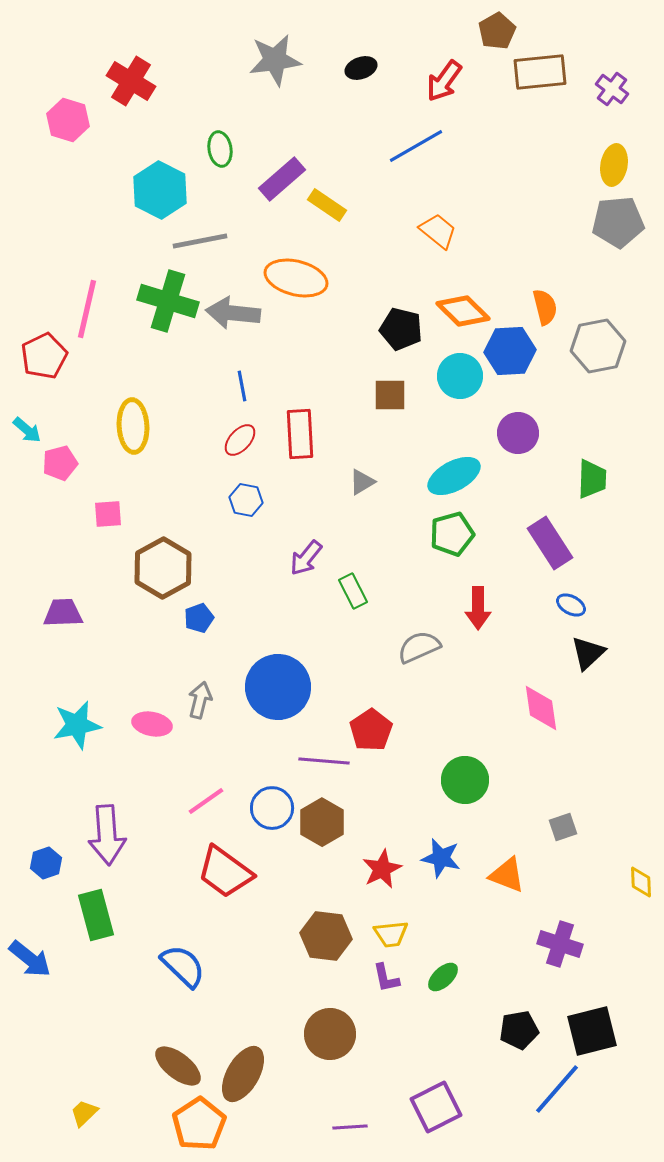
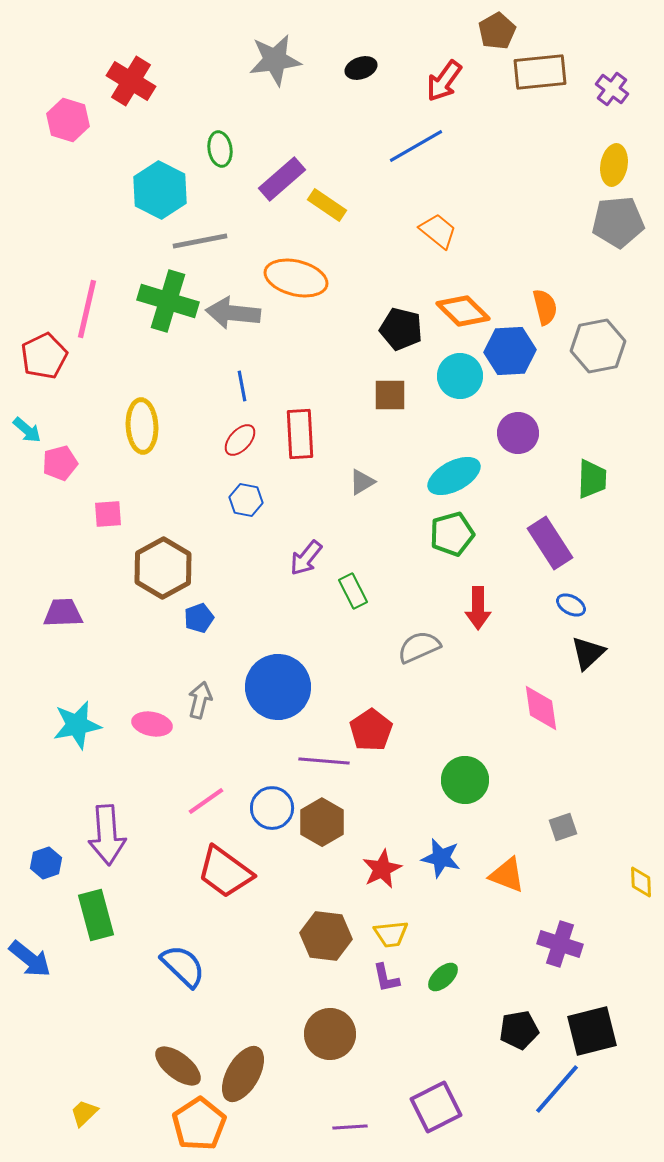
yellow ellipse at (133, 426): moved 9 px right
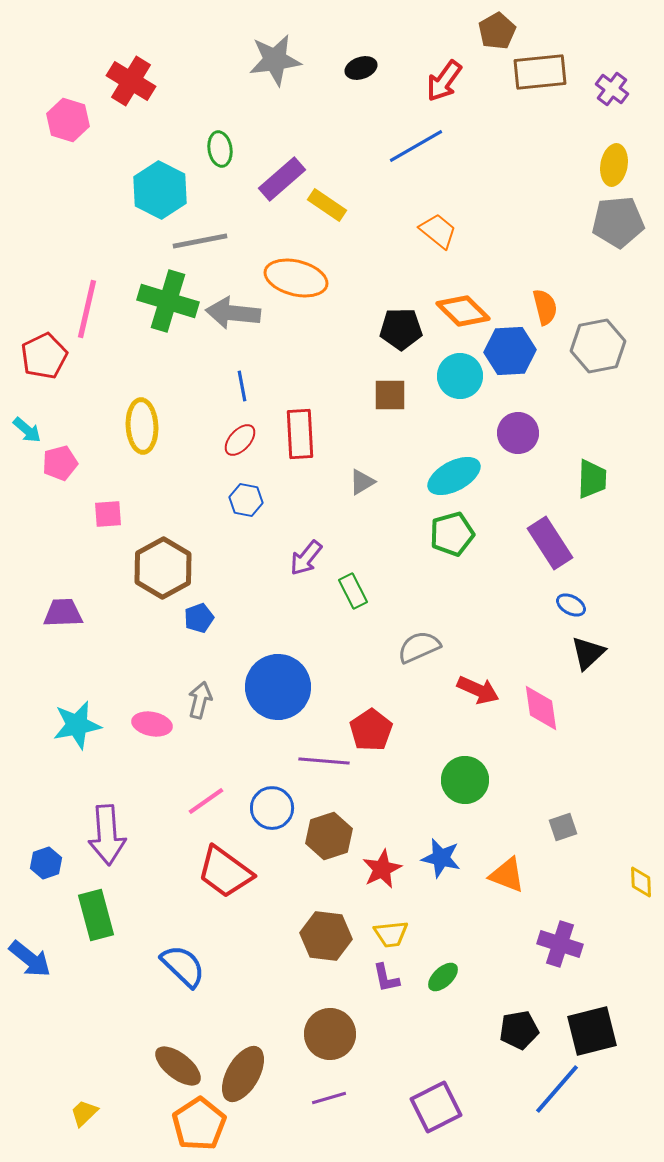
black pentagon at (401, 329): rotated 15 degrees counterclockwise
red arrow at (478, 608): moved 82 px down; rotated 66 degrees counterclockwise
brown hexagon at (322, 822): moved 7 px right, 14 px down; rotated 12 degrees clockwise
purple line at (350, 1127): moved 21 px left, 29 px up; rotated 12 degrees counterclockwise
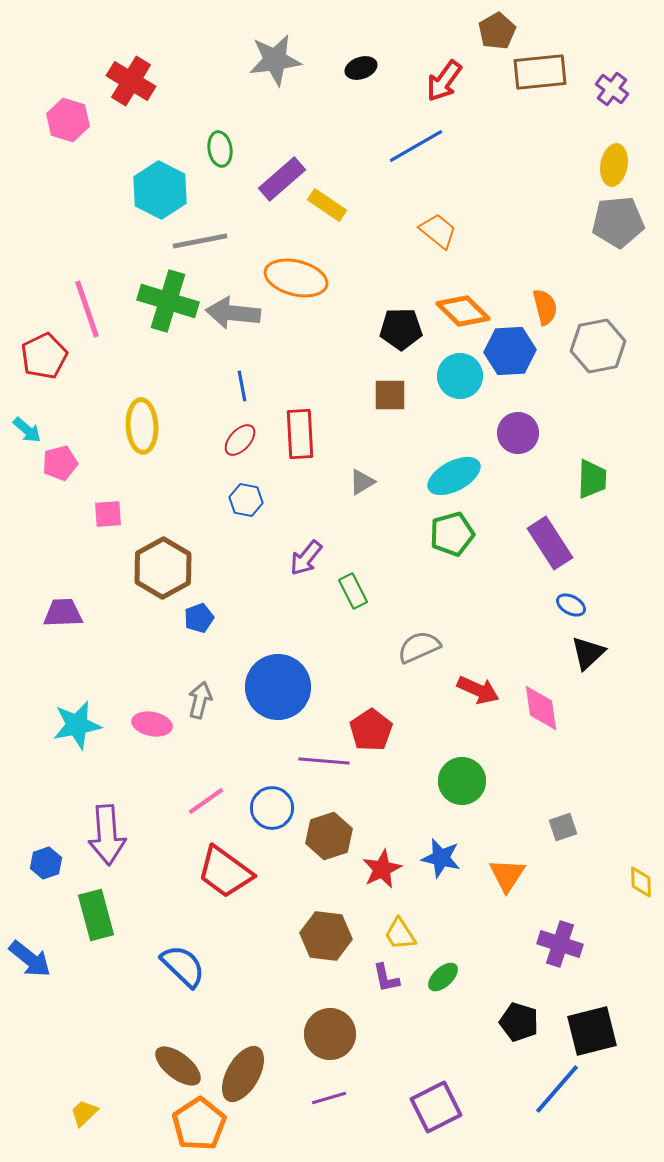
pink line at (87, 309): rotated 32 degrees counterclockwise
green circle at (465, 780): moved 3 px left, 1 px down
orange triangle at (507, 875): rotated 42 degrees clockwise
yellow trapezoid at (391, 934): moved 9 px right; rotated 63 degrees clockwise
black pentagon at (519, 1030): moved 8 px up; rotated 27 degrees clockwise
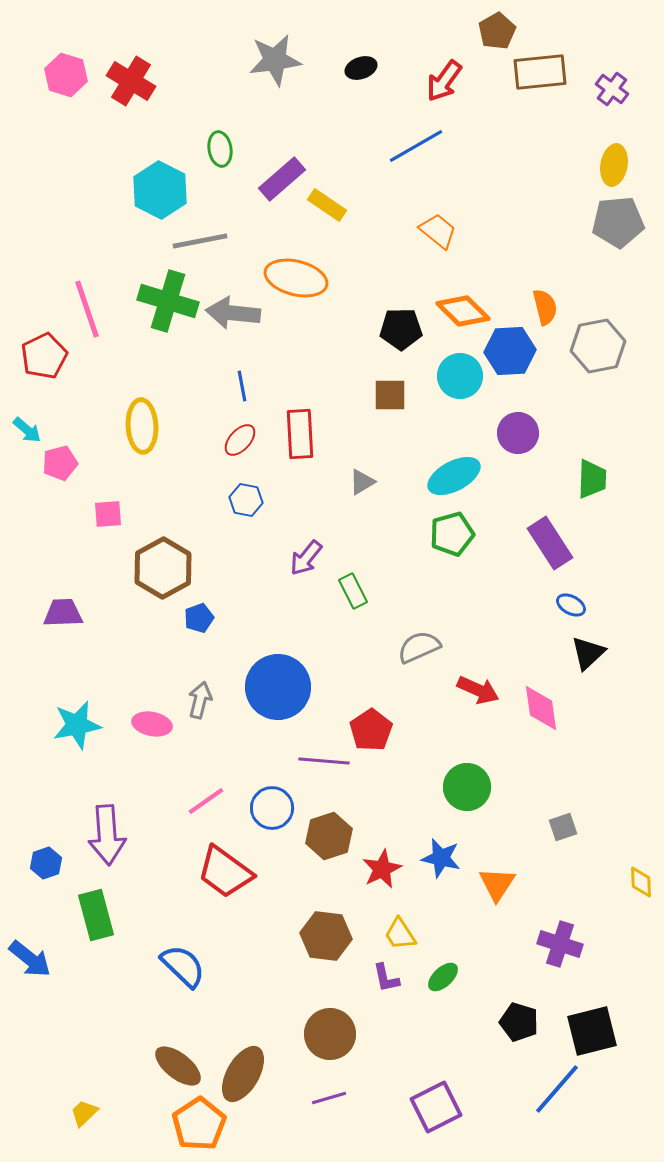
pink hexagon at (68, 120): moved 2 px left, 45 px up
green circle at (462, 781): moved 5 px right, 6 px down
orange triangle at (507, 875): moved 10 px left, 9 px down
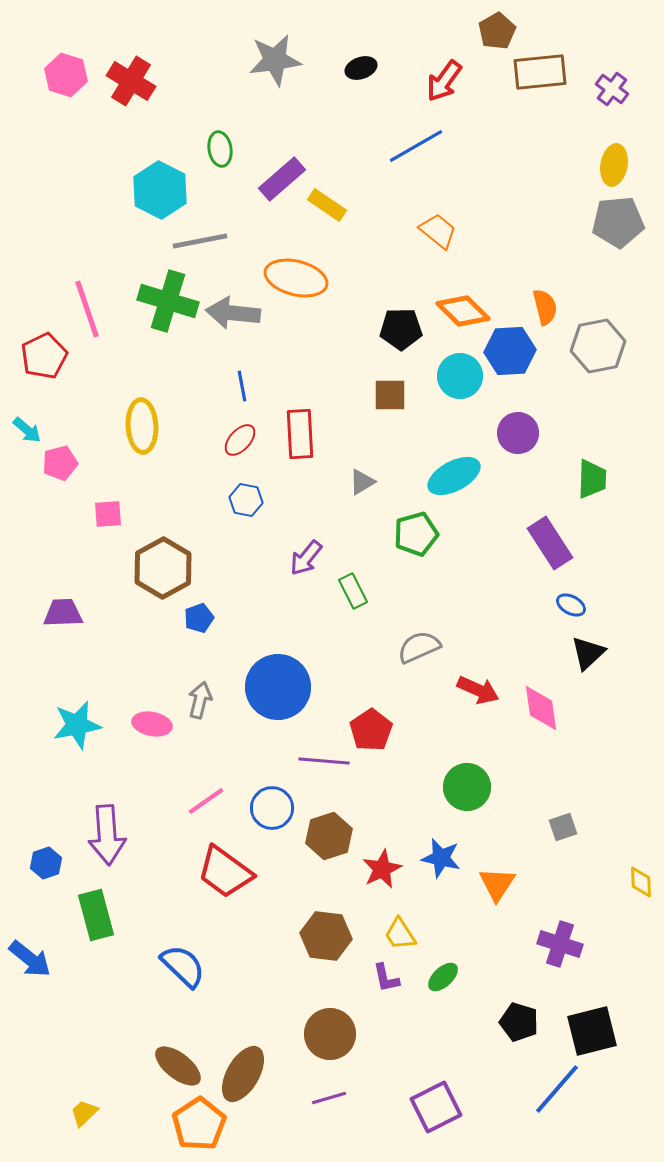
green pentagon at (452, 534): moved 36 px left
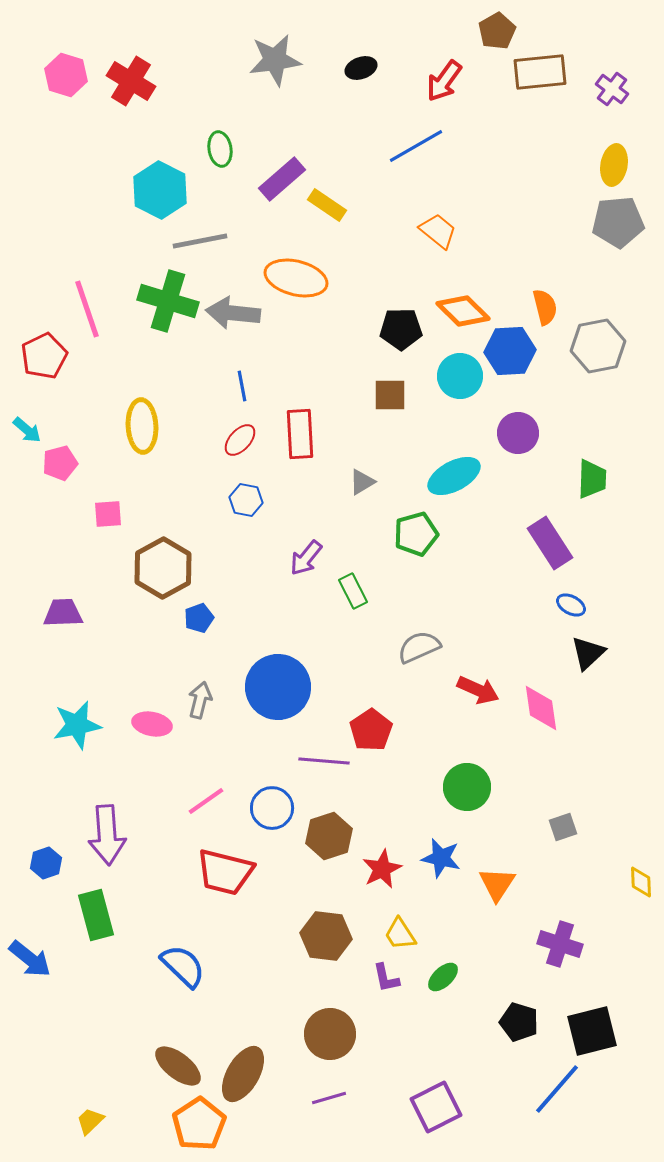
red trapezoid at (225, 872): rotated 22 degrees counterclockwise
yellow trapezoid at (84, 1113): moved 6 px right, 8 px down
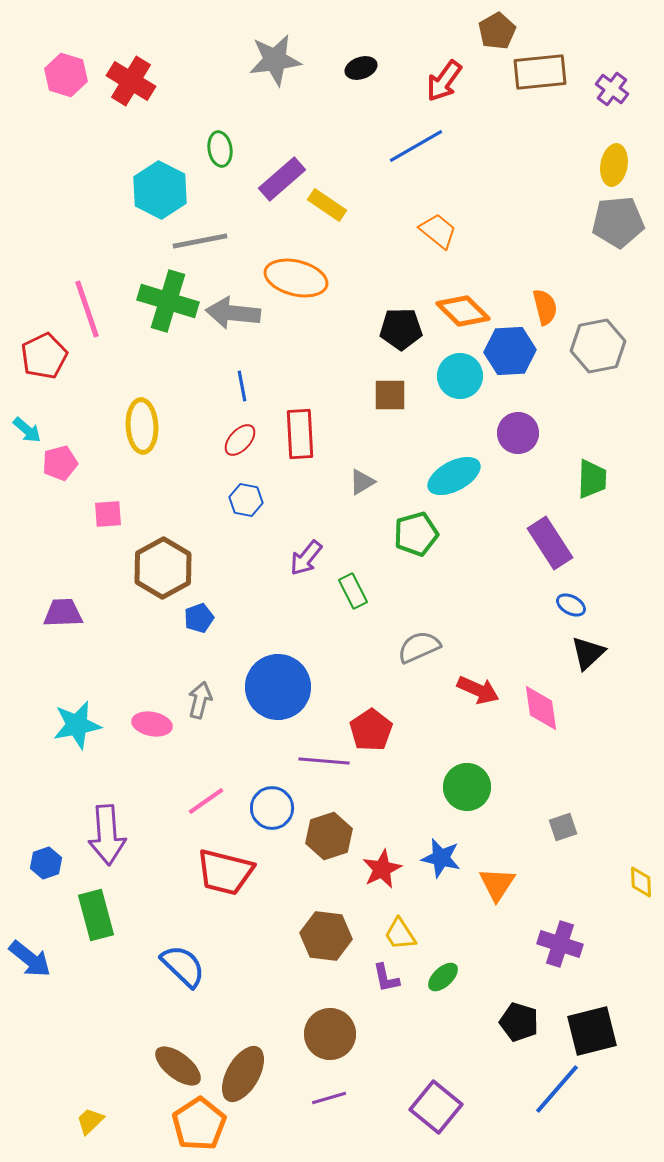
purple square at (436, 1107): rotated 24 degrees counterclockwise
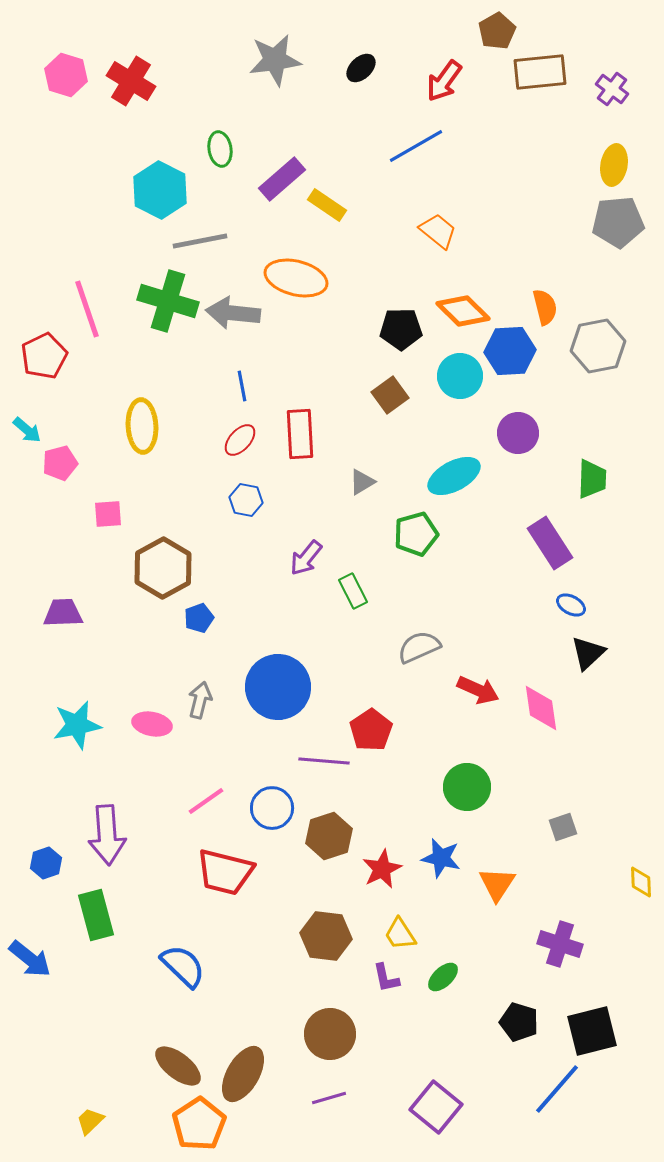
black ellipse at (361, 68): rotated 24 degrees counterclockwise
brown square at (390, 395): rotated 36 degrees counterclockwise
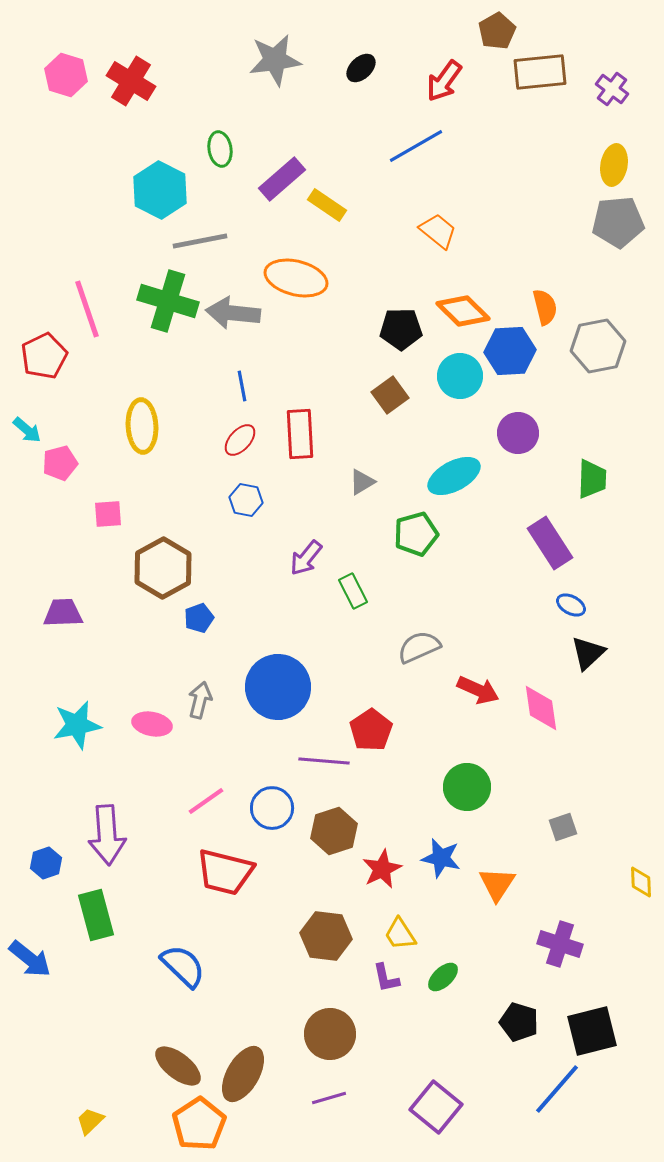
brown hexagon at (329, 836): moved 5 px right, 5 px up
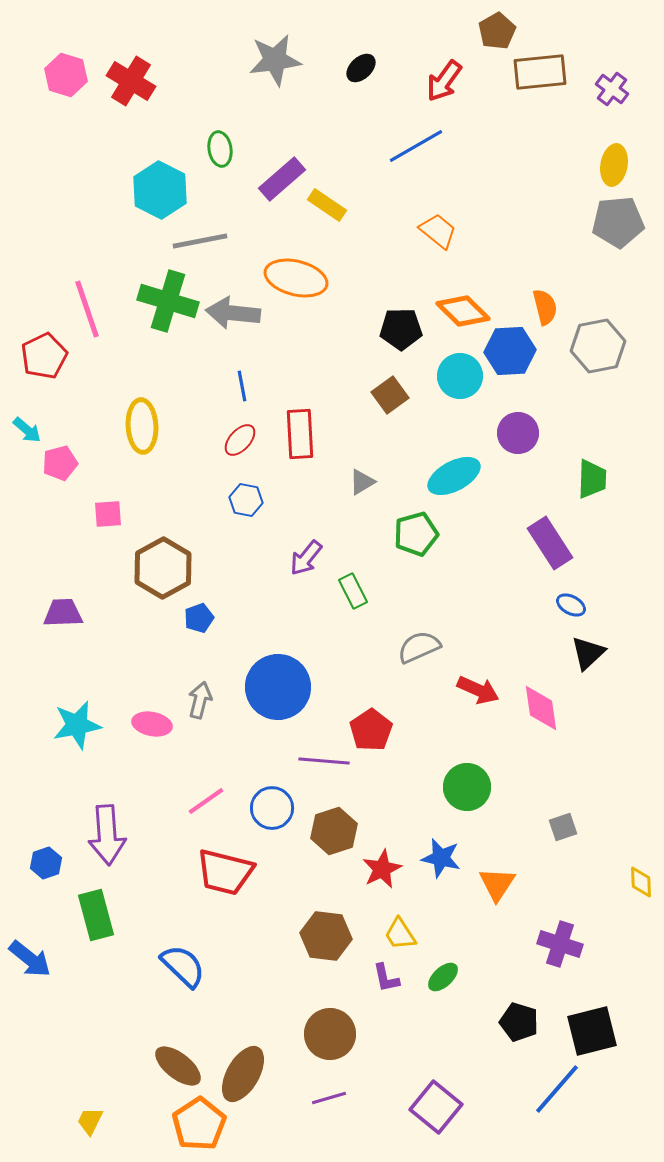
yellow trapezoid at (90, 1121): rotated 20 degrees counterclockwise
